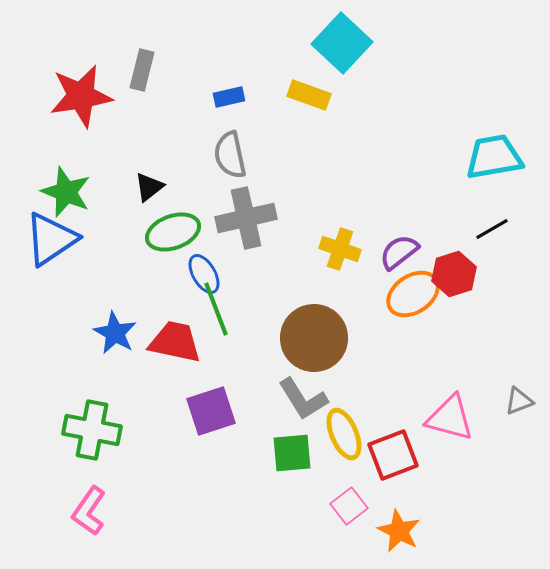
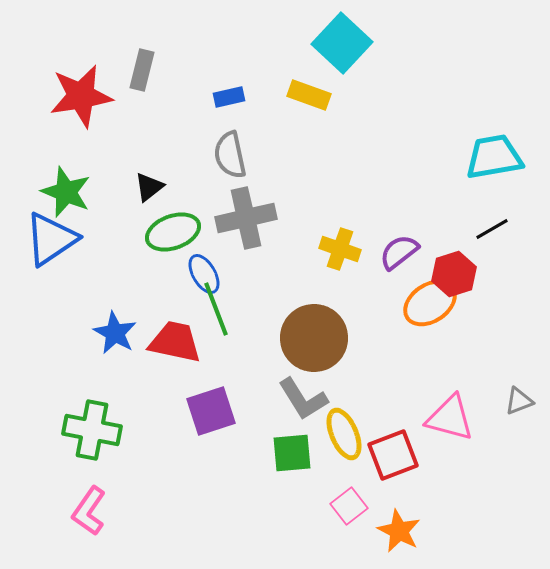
orange ellipse: moved 17 px right, 9 px down
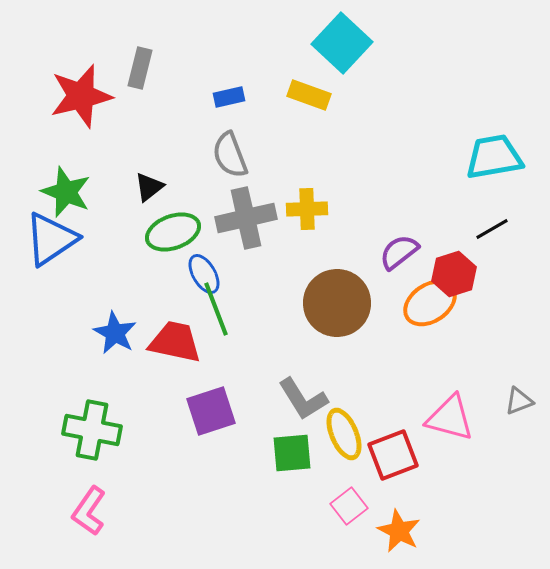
gray rectangle: moved 2 px left, 2 px up
red star: rotated 4 degrees counterclockwise
gray semicircle: rotated 9 degrees counterclockwise
yellow cross: moved 33 px left, 40 px up; rotated 21 degrees counterclockwise
brown circle: moved 23 px right, 35 px up
